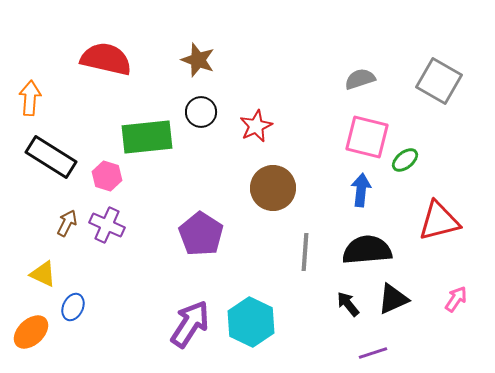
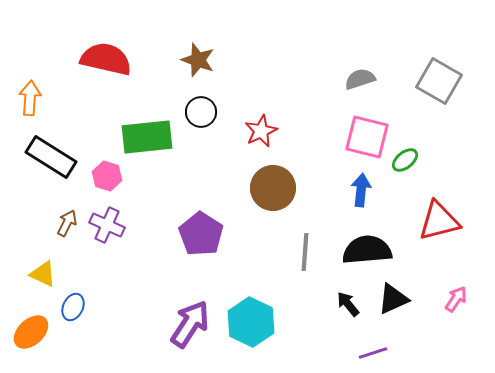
red star: moved 5 px right, 5 px down
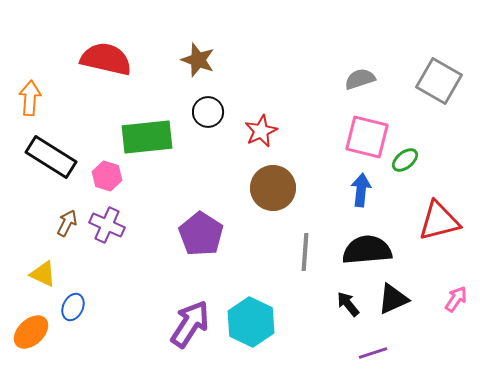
black circle: moved 7 px right
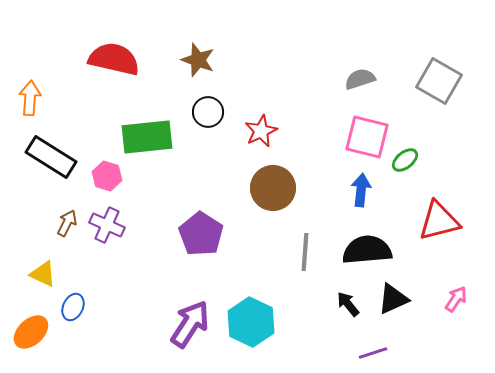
red semicircle: moved 8 px right
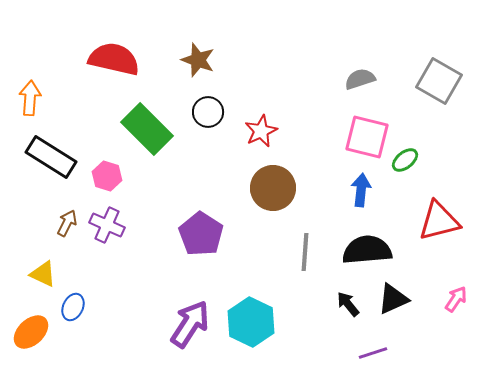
green rectangle: moved 8 px up; rotated 51 degrees clockwise
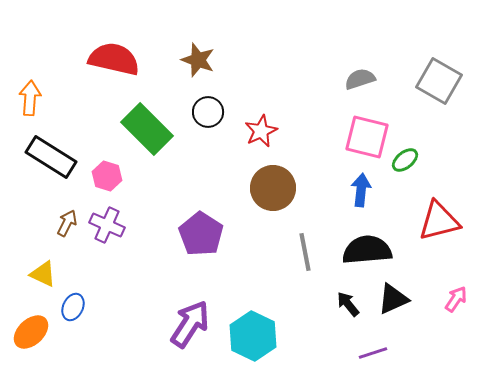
gray line: rotated 15 degrees counterclockwise
cyan hexagon: moved 2 px right, 14 px down
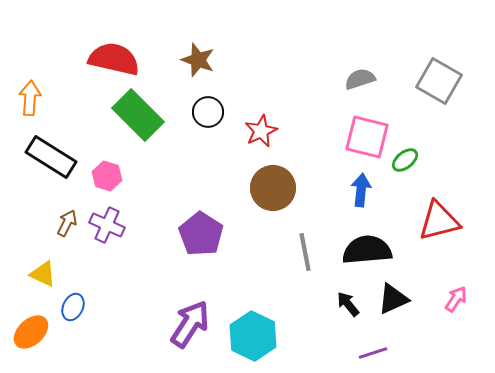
green rectangle: moved 9 px left, 14 px up
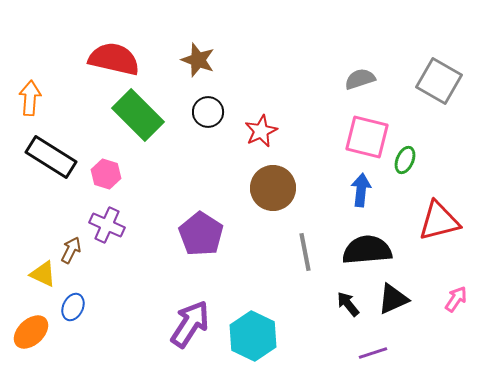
green ellipse: rotated 28 degrees counterclockwise
pink hexagon: moved 1 px left, 2 px up
brown arrow: moved 4 px right, 27 px down
